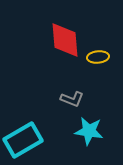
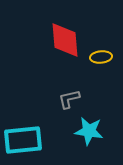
yellow ellipse: moved 3 px right
gray L-shape: moved 3 px left; rotated 145 degrees clockwise
cyan rectangle: rotated 24 degrees clockwise
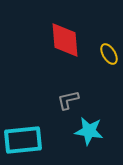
yellow ellipse: moved 8 px right, 3 px up; rotated 65 degrees clockwise
gray L-shape: moved 1 px left, 1 px down
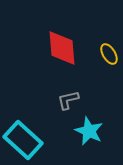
red diamond: moved 3 px left, 8 px down
cyan star: rotated 16 degrees clockwise
cyan rectangle: rotated 48 degrees clockwise
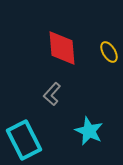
yellow ellipse: moved 2 px up
gray L-shape: moved 16 px left, 6 px up; rotated 35 degrees counterclockwise
cyan rectangle: moved 1 px right; rotated 21 degrees clockwise
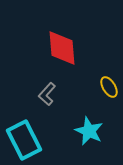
yellow ellipse: moved 35 px down
gray L-shape: moved 5 px left
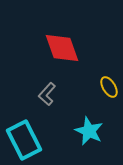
red diamond: rotated 15 degrees counterclockwise
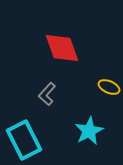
yellow ellipse: rotated 35 degrees counterclockwise
cyan star: rotated 20 degrees clockwise
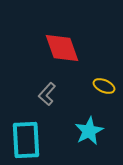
yellow ellipse: moved 5 px left, 1 px up
cyan rectangle: moved 2 px right; rotated 24 degrees clockwise
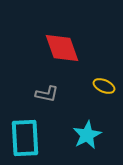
gray L-shape: rotated 120 degrees counterclockwise
cyan star: moved 2 px left, 4 px down
cyan rectangle: moved 1 px left, 2 px up
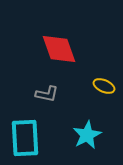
red diamond: moved 3 px left, 1 px down
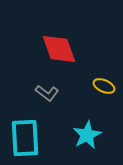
gray L-shape: moved 1 px up; rotated 25 degrees clockwise
